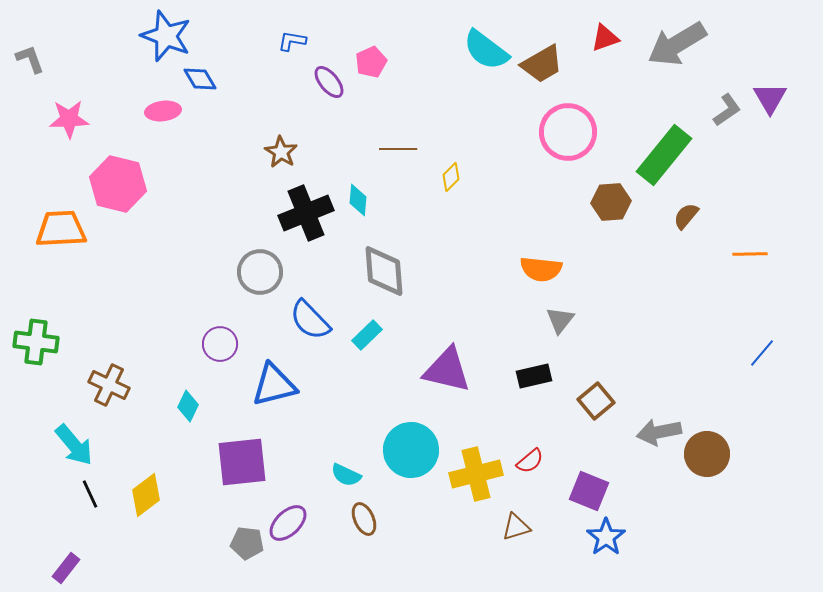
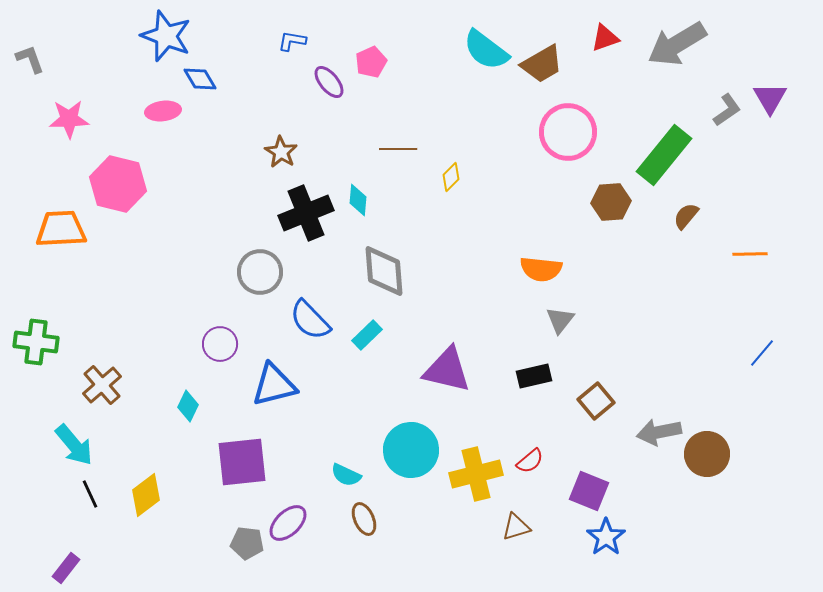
brown cross at (109, 385): moved 7 px left; rotated 24 degrees clockwise
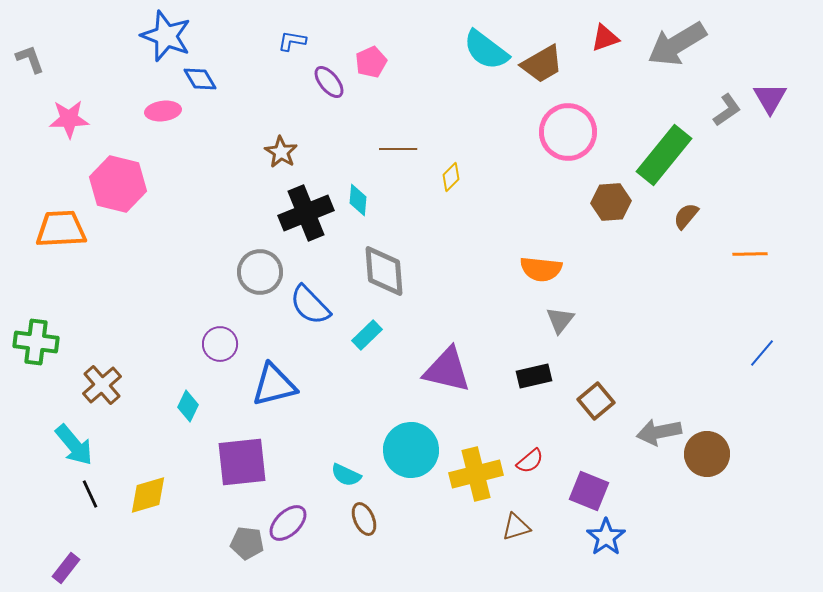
blue semicircle at (310, 320): moved 15 px up
yellow diamond at (146, 495): moved 2 px right; rotated 21 degrees clockwise
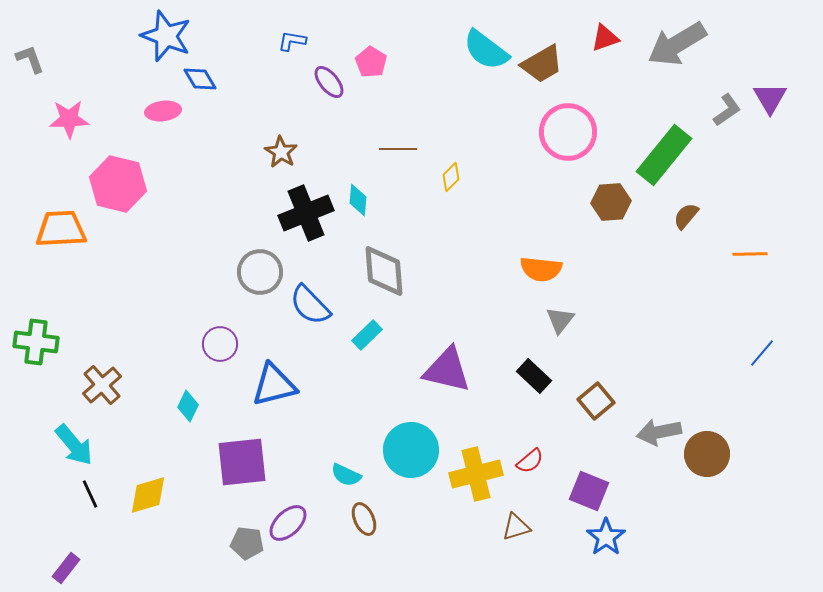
pink pentagon at (371, 62): rotated 16 degrees counterclockwise
black rectangle at (534, 376): rotated 56 degrees clockwise
